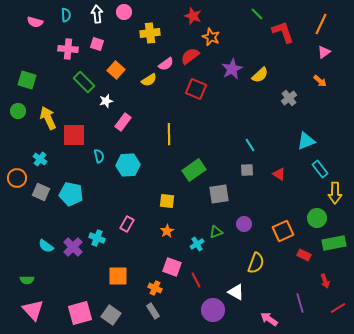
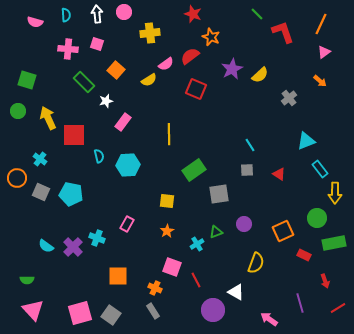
red star at (193, 16): moved 2 px up
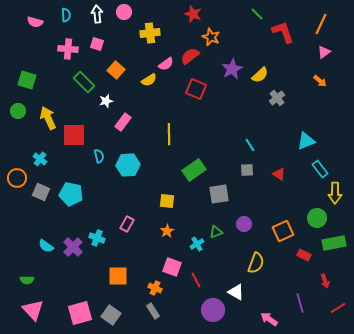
gray cross at (289, 98): moved 12 px left
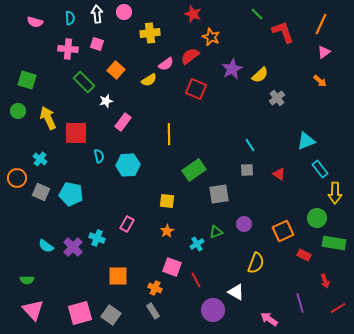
cyan semicircle at (66, 15): moved 4 px right, 3 px down
red square at (74, 135): moved 2 px right, 2 px up
green rectangle at (334, 243): rotated 20 degrees clockwise
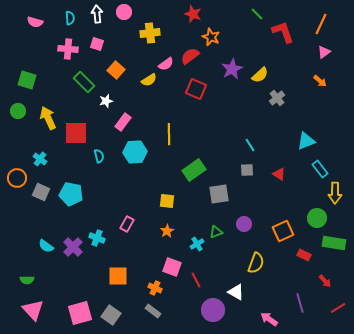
cyan hexagon at (128, 165): moved 7 px right, 13 px up
red arrow at (325, 281): rotated 24 degrees counterclockwise
gray rectangle at (153, 311): rotated 21 degrees counterclockwise
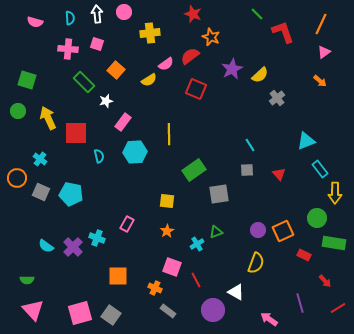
red triangle at (279, 174): rotated 16 degrees clockwise
purple circle at (244, 224): moved 14 px right, 6 px down
gray rectangle at (153, 311): moved 15 px right
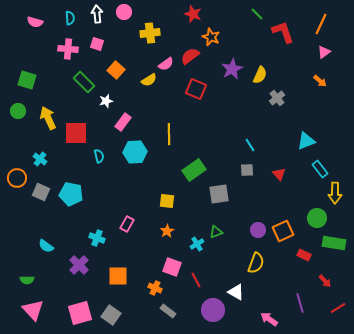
yellow semicircle at (260, 75): rotated 24 degrees counterclockwise
purple cross at (73, 247): moved 6 px right, 18 px down
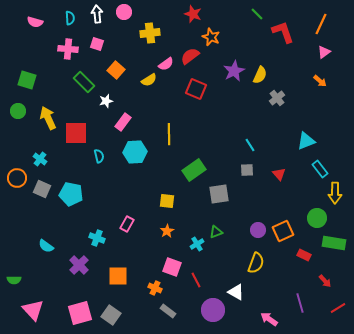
purple star at (232, 69): moved 2 px right, 2 px down
gray square at (41, 192): moved 1 px right, 3 px up
green semicircle at (27, 280): moved 13 px left
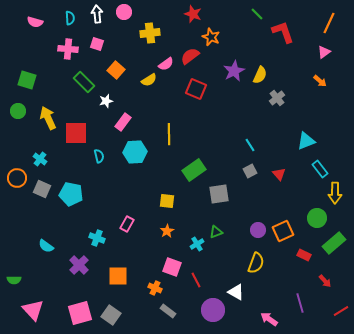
orange line at (321, 24): moved 8 px right, 1 px up
gray square at (247, 170): moved 3 px right, 1 px down; rotated 24 degrees counterclockwise
green rectangle at (334, 243): rotated 50 degrees counterclockwise
red line at (338, 308): moved 3 px right, 3 px down
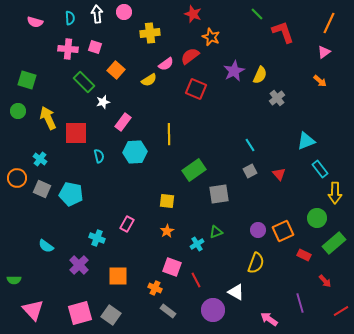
pink square at (97, 44): moved 2 px left, 3 px down
white star at (106, 101): moved 3 px left, 1 px down
